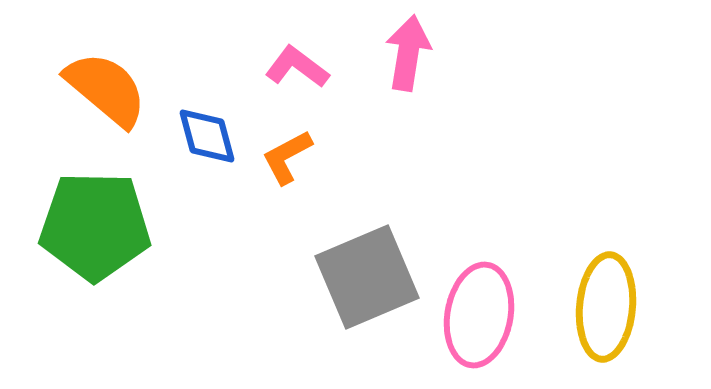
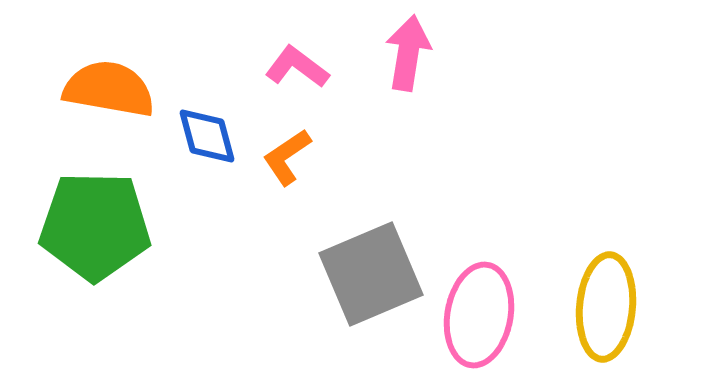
orange semicircle: moved 3 px right; rotated 30 degrees counterclockwise
orange L-shape: rotated 6 degrees counterclockwise
gray square: moved 4 px right, 3 px up
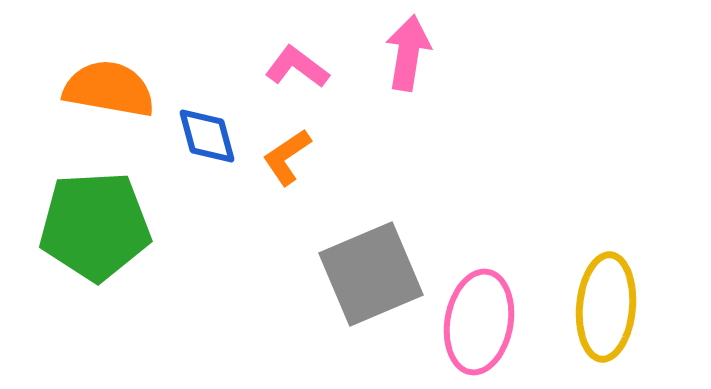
green pentagon: rotated 4 degrees counterclockwise
pink ellipse: moved 7 px down
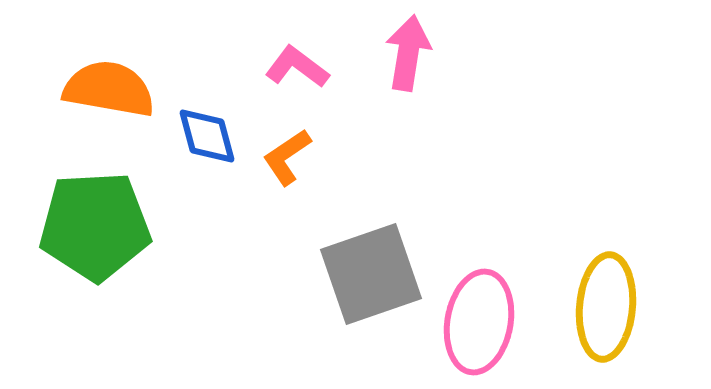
gray square: rotated 4 degrees clockwise
